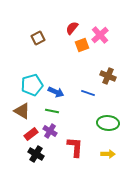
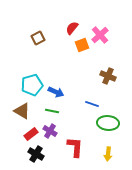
blue line: moved 4 px right, 11 px down
yellow arrow: rotated 96 degrees clockwise
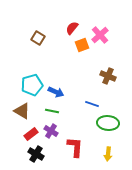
brown square: rotated 32 degrees counterclockwise
purple cross: moved 1 px right
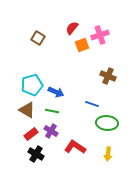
pink cross: rotated 24 degrees clockwise
brown triangle: moved 5 px right, 1 px up
green ellipse: moved 1 px left
red L-shape: rotated 60 degrees counterclockwise
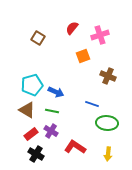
orange square: moved 1 px right, 11 px down
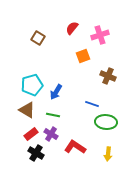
blue arrow: rotated 98 degrees clockwise
green line: moved 1 px right, 4 px down
green ellipse: moved 1 px left, 1 px up
purple cross: moved 3 px down
black cross: moved 1 px up
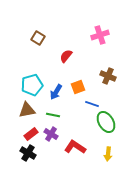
red semicircle: moved 6 px left, 28 px down
orange square: moved 5 px left, 31 px down
brown triangle: rotated 42 degrees counterclockwise
green ellipse: rotated 55 degrees clockwise
black cross: moved 8 px left
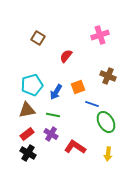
red rectangle: moved 4 px left
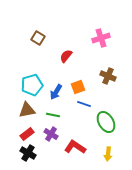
pink cross: moved 1 px right, 3 px down
blue line: moved 8 px left
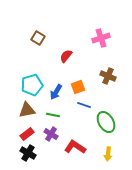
blue line: moved 1 px down
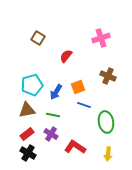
green ellipse: rotated 20 degrees clockwise
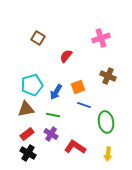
brown triangle: moved 1 px left, 1 px up
